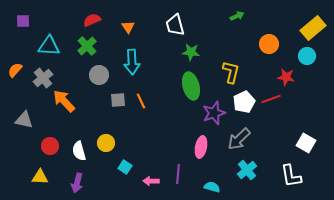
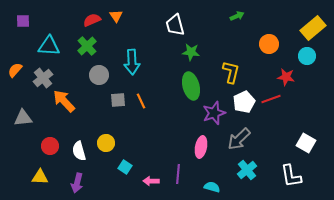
orange triangle: moved 12 px left, 11 px up
gray triangle: moved 1 px left, 2 px up; rotated 18 degrees counterclockwise
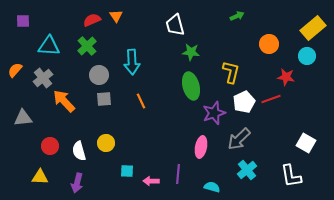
gray square: moved 14 px left, 1 px up
cyan square: moved 2 px right, 4 px down; rotated 32 degrees counterclockwise
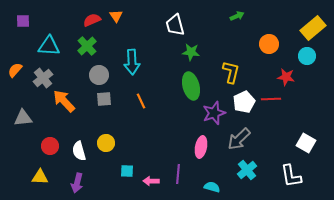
red line: rotated 18 degrees clockwise
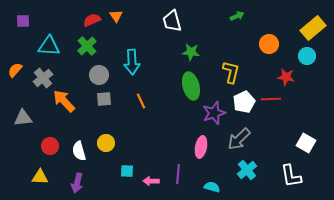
white trapezoid: moved 3 px left, 4 px up
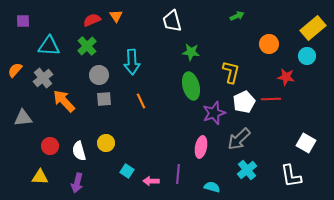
cyan square: rotated 32 degrees clockwise
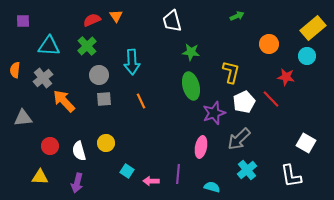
orange semicircle: rotated 35 degrees counterclockwise
red line: rotated 48 degrees clockwise
